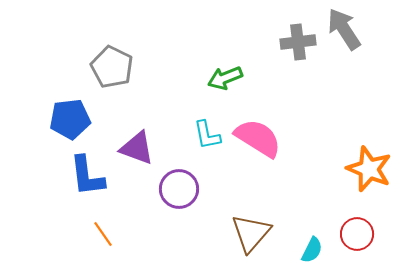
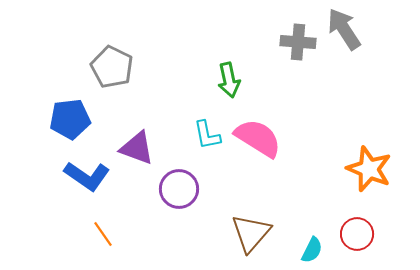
gray cross: rotated 12 degrees clockwise
green arrow: moved 4 px right, 2 px down; rotated 80 degrees counterclockwise
blue L-shape: rotated 48 degrees counterclockwise
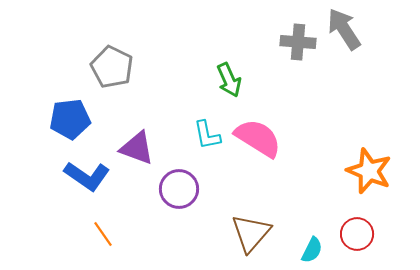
green arrow: rotated 12 degrees counterclockwise
orange star: moved 2 px down
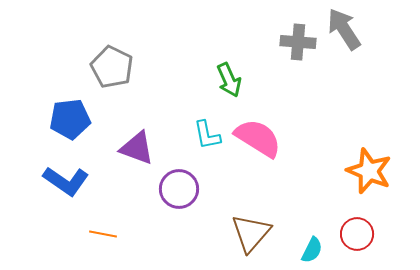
blue L-shape: moved 21 px left, 5 px down
orange line: rotated 44 degrees counterclockwise
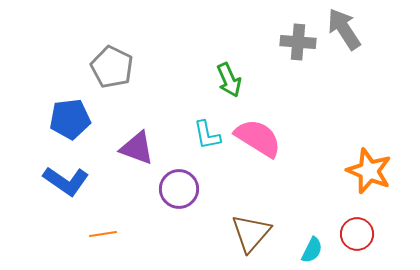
orange line: rotated 20 degrees counterclockwise
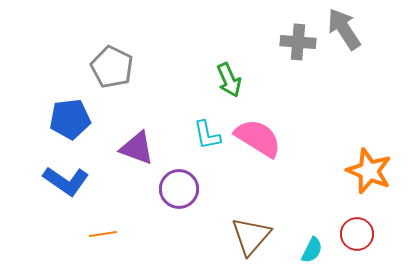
brown triangle: moved 3 px down
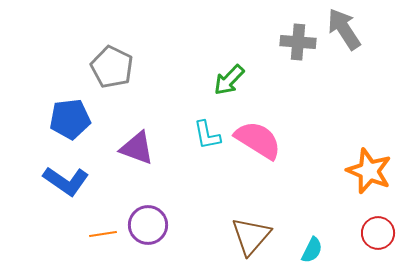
green arrow: rotated 68 degrees clockwise
pink semicircle: moved 2 px down
purple circle: moved 31 px left, 36 px down
red circle: moved 21 px right, 1 px up
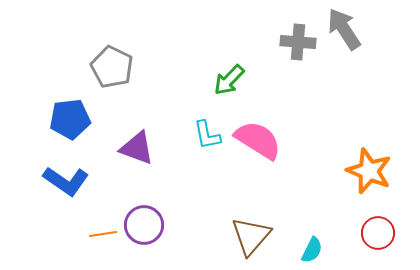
purple circle: moved 4 px left
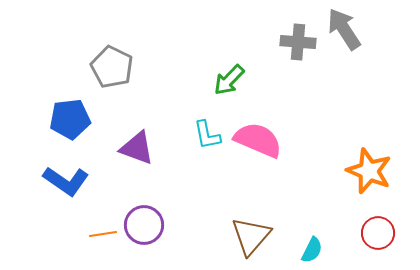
pink semicircle: rotated 9 degrees counterclockwise
